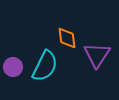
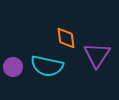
orange diamond: moved 1 px left
cyan semicircle: moved 2 px right; rotated 76 degrees clockwise
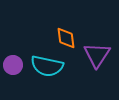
purple circle: moved 2 px up
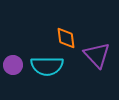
purple triangle: rotated 16 degrees counterclockwise
cyan semicircle: rotated 12 degrees counterclockwise
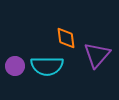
purple triangle: rotated 24 degrees clockwise
purple circle: moved 2 px right, 1 px down
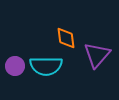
cyan semicircle: moved 1 px left
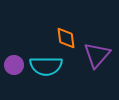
purple circle: moved 1 px left, 1 px up
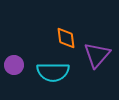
cyan semicircle: moved 7 px right, 6 px down
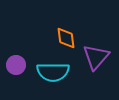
purple triangle: moved 1 px left, 2 px down
purple circle: moved 2 px right
